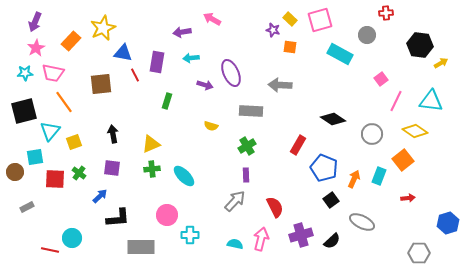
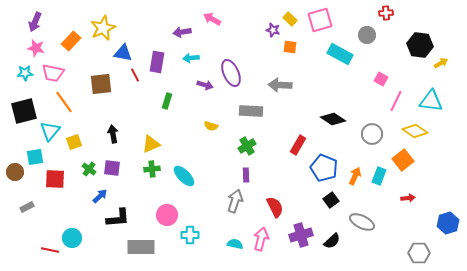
pink star at (36, 48): rotated 30 degrees counterclockwise
pink square at (381, 79): rotated 24 degrees counterclockwise
green cross at (79, 173): moved 10 px right, 4 px up
orange arrow at (354, 179): moved 1 px right, 3 px up
gray arrow at (235, 201): rotated 25 degrees counterclockwise
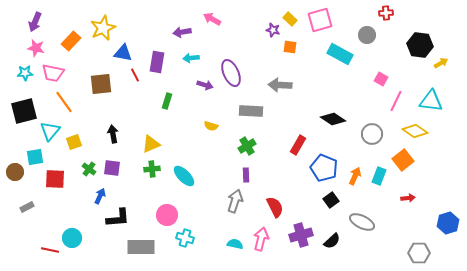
blue arrow at (100, 196): rotated 21 degrees counterclockwise
cyan cross at (190, 235): moved 5 px left, 3 px down; rotated 18 degrees clockwise
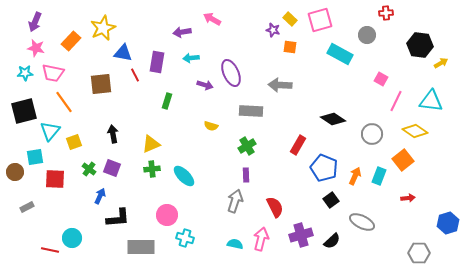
purple square at (112, 168): rotated 12 degrees clockwise
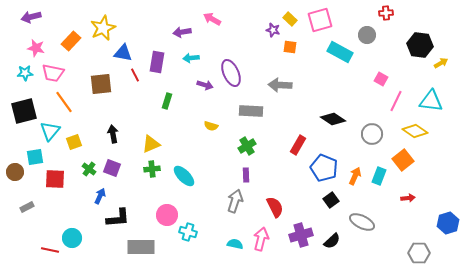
purple arrow at (35, 22): moved 4 px left, 5 px up; rotated 54 degrees clockwise
cyan rectangle at (340, 54): moved 2 px up
cyan cross at (185, 238): moved 3 px right, 6 px up
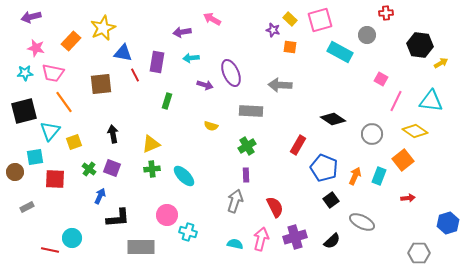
purple cross at (301, 235): moved 6 px left, 2 px down
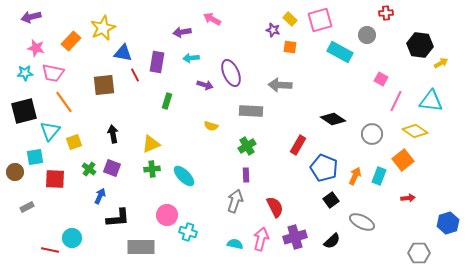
brown square at (101, 84): moved 3 px right, 1 px down
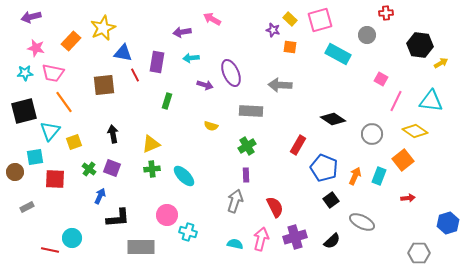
cyan rectangle at (340, 52): moved 2 px left, 2 px down
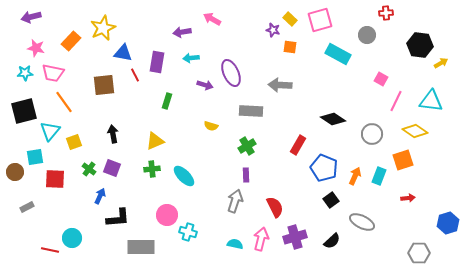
yellow triangle at (151, 144): moved 4 px right, 3 px up
orange square at (403, 160): rotated 20 degrees clockwise
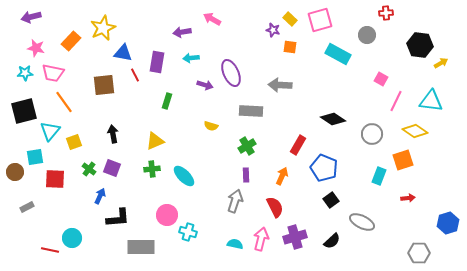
orange arrow at (355, 176): moved 73 px left
